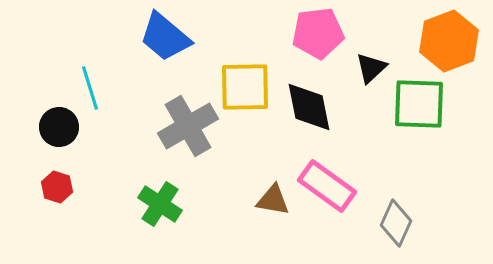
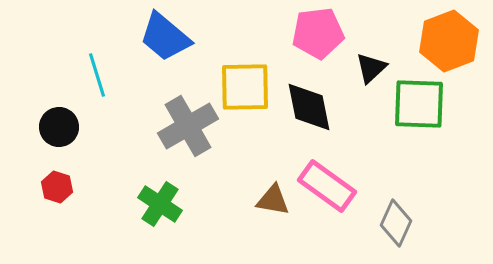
cyan line: moved 7 px right, 13 px up
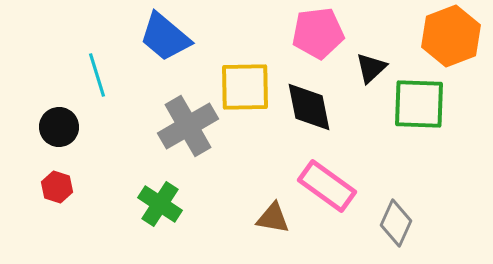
orange hexagon: moved 2 px right, 5 px up
brown triangle: moved 18 px down
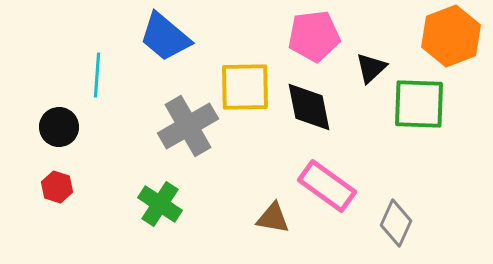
pink pentagon: moved 4 px left, 3 px down
cyan line: rotated 21 degrees clockwise
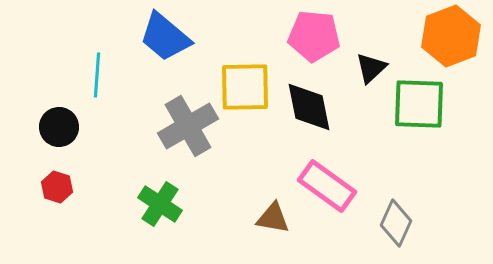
pink pentagon: rotated 12 degrees clockwise
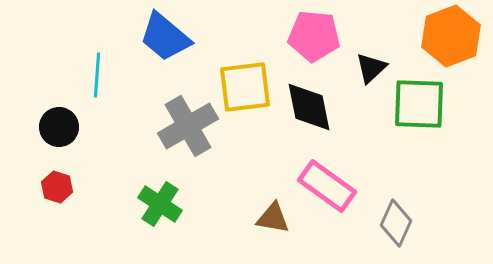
yellow square: rotated 6 degrees counterclockwise
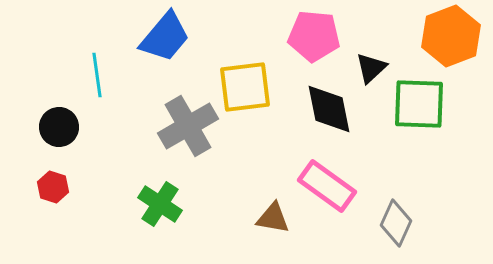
blue trapezoid: rotated 90 degrees counterclockwise
cyan line: rotated 12 degrees counterclockwise
black diamond: moved 20 px right, 2 px down
red hexagon: moved 4 px left
